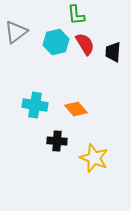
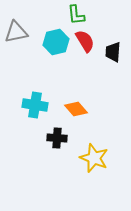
gray triangle: rotated 25 degrees clockwise
red semicircle: moved 3 px up
black cross: moved 3 px up
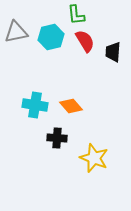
cyan hexagon: moved 5 px left, 5 px up
orange diamond: moved 5 px left, 3 px up
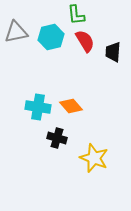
cyan cross: moved 3 px right, 2 px down
black cross: rotated 12 degrees clockwise
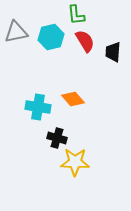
orange diamond: moved 2 px right, 7 px up
yellow star: moved 19 px left, 4 px down; rotated 20 degrees counterclockwise
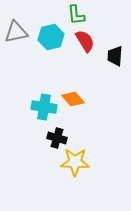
black trapezoid: moved 2 px right, 4 px down
cyan cross: moved 6 px right
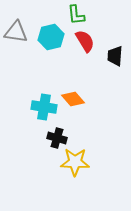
gray triangle: rotated 20 degrees clockwise
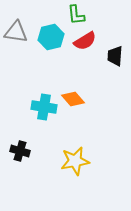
red semicircle: rotated 90 degrees clockwise
black cross: moved 37 px left, 13 px down
yellow star: moved 1 px up; rotated 12 degrees counterclockwise
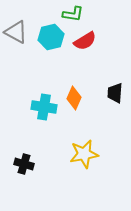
green L-shape: moved 3 px left, 1 px up; rotated 75 degrees counterclockwise
gray triangle: rotated 20 degrees clockwise
black trapezoid: moved 37 px down
orange diamond: moved 1 px right, 1 px up; rotated 65 degrees clockwise
black cross: moved 4 px right, 13 px down
yellow star: moved 9 px right, 7 px up
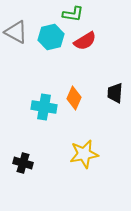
black cross: moved 1 px left, 1 px up
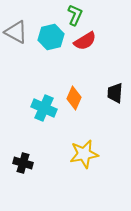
green L-shape: moved 2 px right, 1 px down; rotated 75 degrees counterclockwise
cyan cross: moved 1 px down; rotated 15 degrees clockwise
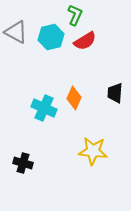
yellow star: moved 9 px right, 3 px up; rotated 16 degrees clockwise
